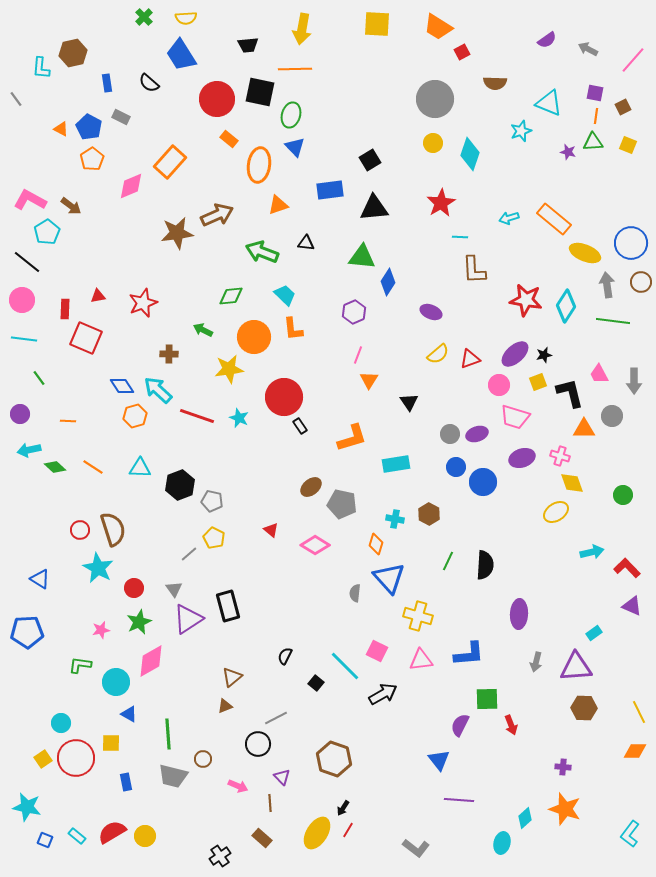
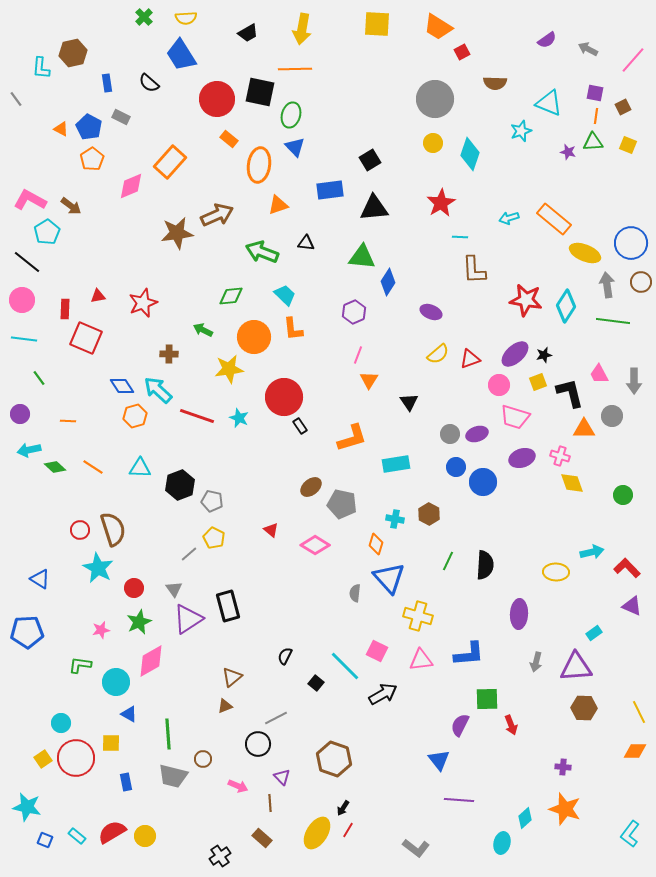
black trapezoid at (248, 45): moved 12 px up; rotated 25 degrees counterclockwise
yellow ellipse at (556, 512): moved 60 px down; rotated 35 degrees clockwise
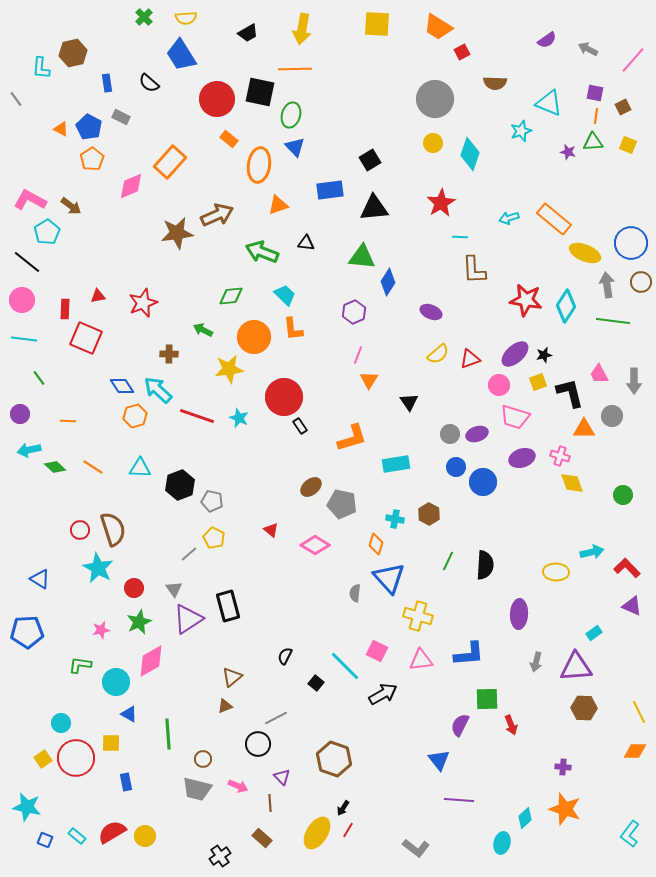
gray trapezoid at (173, 776): moved 24 px right, 13 px down
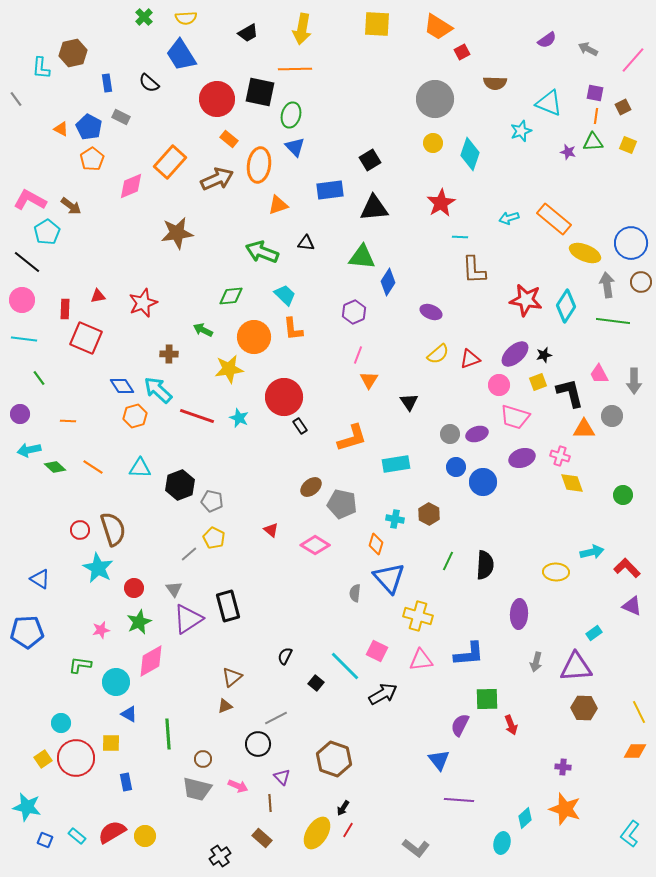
brown arrow at (217, 215): moved 36 px up
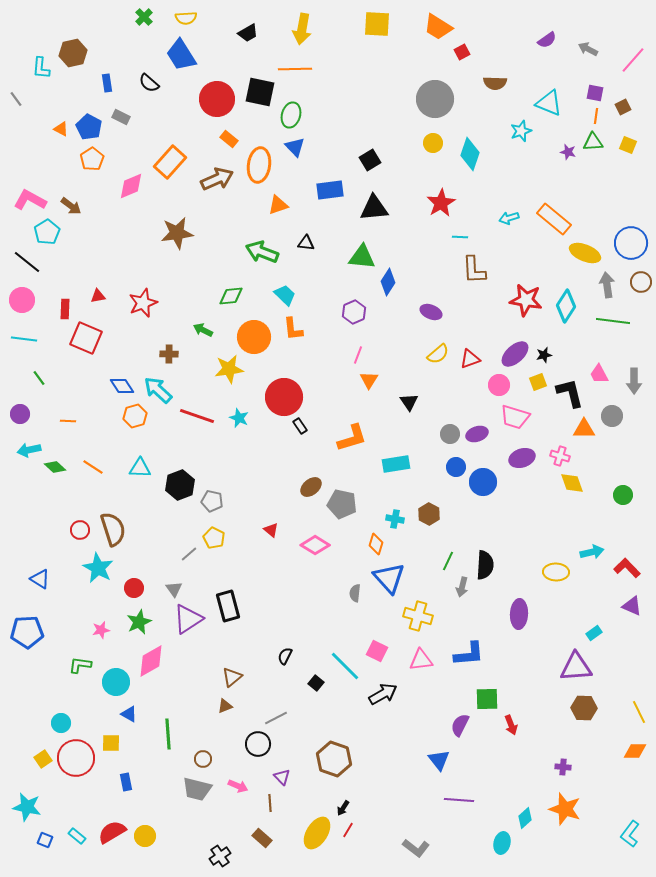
gray arrow at (536, 662): moved 74 px left, 75 px up
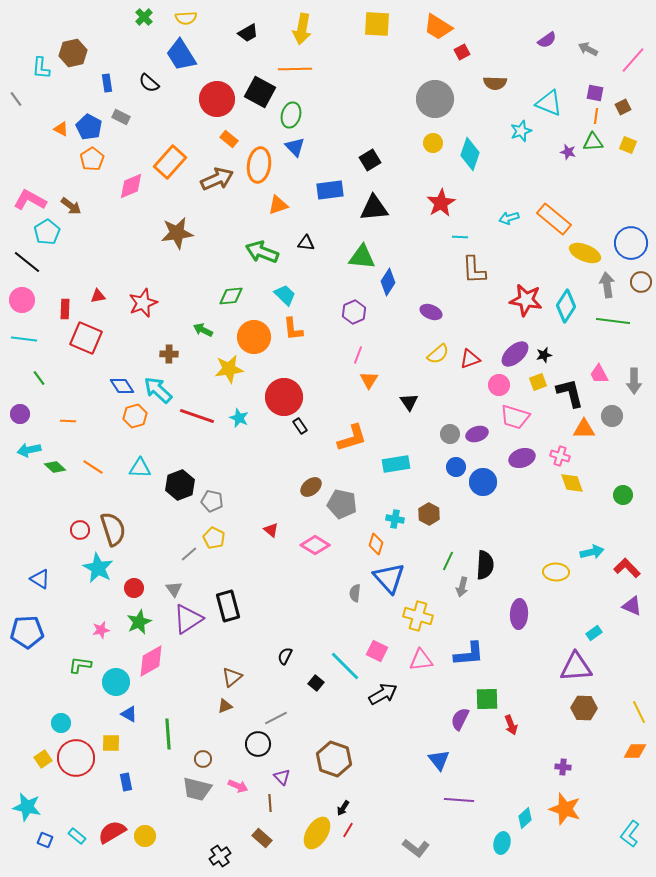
black square at (260, 92): rotated 16 degrees clockwise
purple semicircle at (460, 725): moved 6 px up
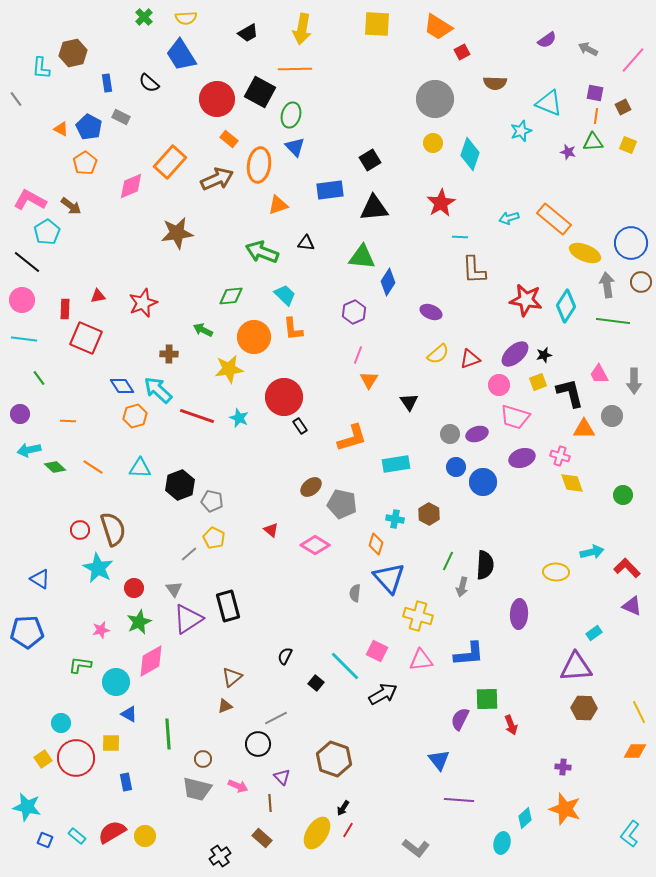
orange pentagon at (92, 159): moved 7 px left, 4 px down
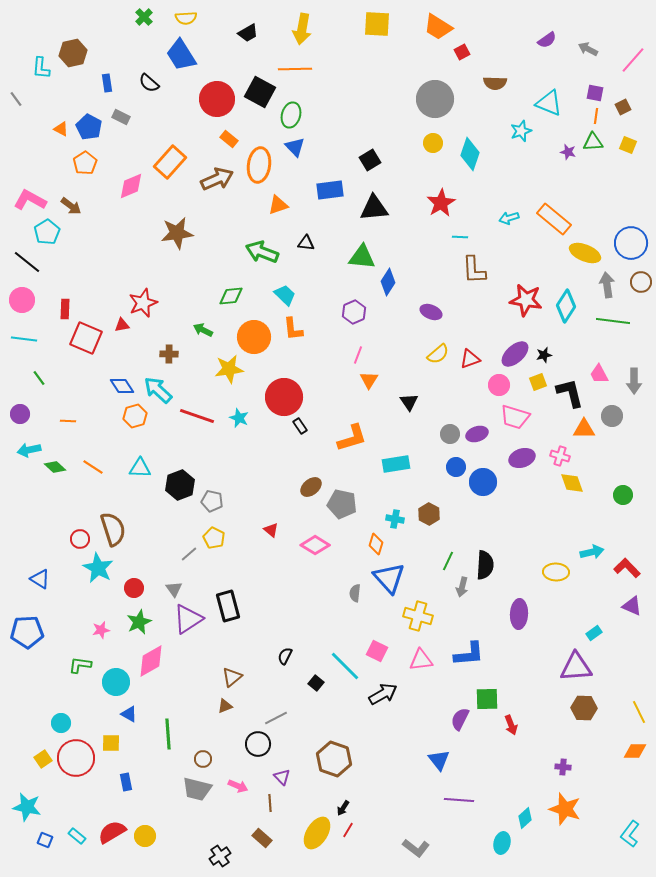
red triangle at (98, 296): moved 24 px right, 29 px down
red circle at (80, 530): moved 9 px down
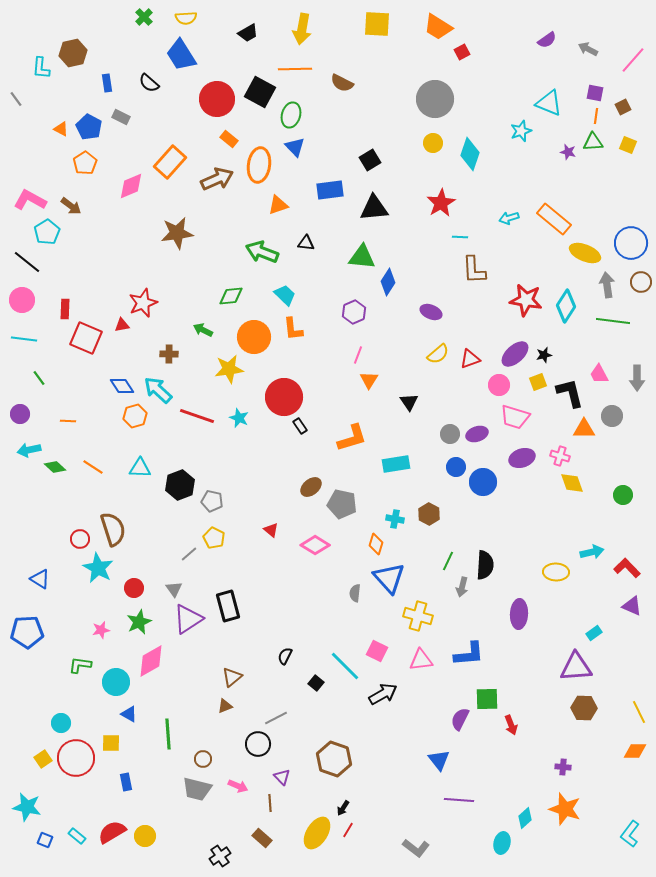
brown semicircle at (495, 83): moved 153 px left; rotated 25 degrees clockwise
gray arrow at (634, 381): moved 3 px right, 3 px up
